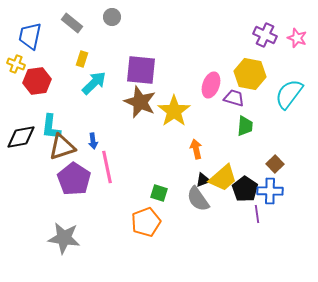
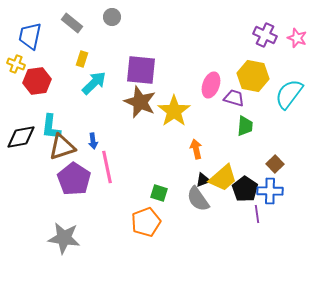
yellow hexagon: moved 3 px right, 2 px down
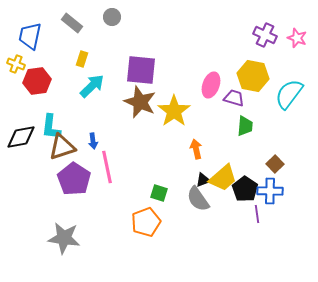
cyan arrow: moved 2 px left, 3 px down
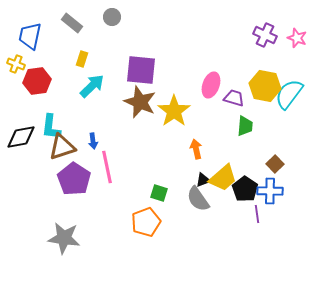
yellow hexagon: moved 12 px right, 10 px down
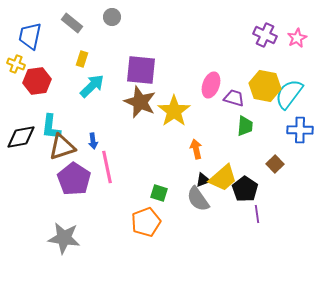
pink star: rotated 24 degrees clockwise
blue cross: moved 30 px right, 61 px up
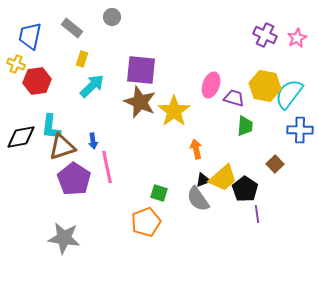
gray rectangle: moved 5 px down
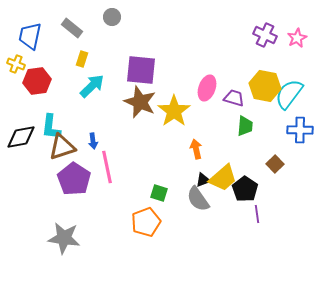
pink ellipse: moved 4 px left, 3 px down
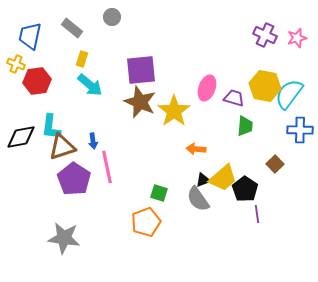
pink star: rotated 12 degrees clockwise
purple square: rotated 12 degrees counterclockwise
cyan arrow: moved 2 px left, 1 px up; rotated 84 degrees clockwise
orange arrow: rotated 72 degrees counterclockwise
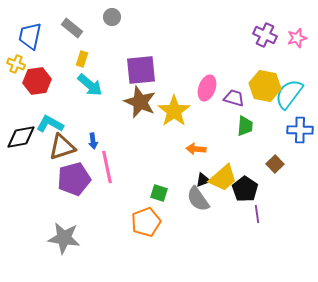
cyan L-shape: moved 1 px left, 3 px up; rotated 112 degrees clockwise
purple pentagon: rotated 24 degrees clockwise
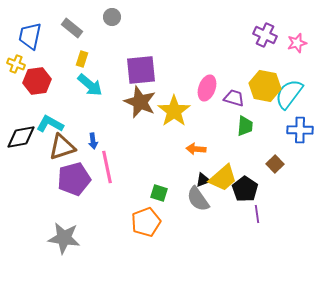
pink star: moved 5 px down
